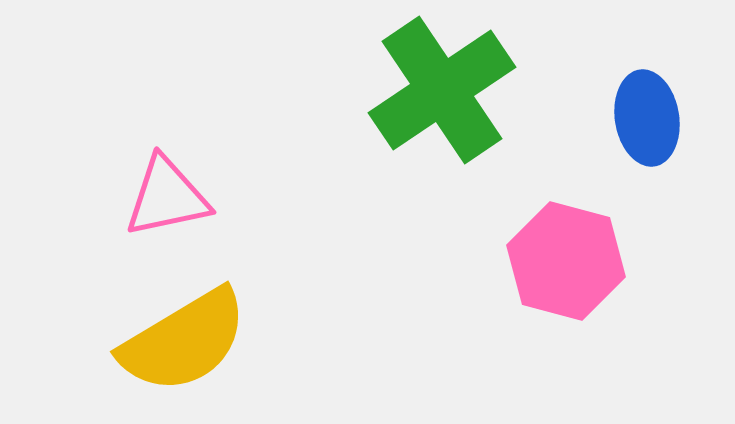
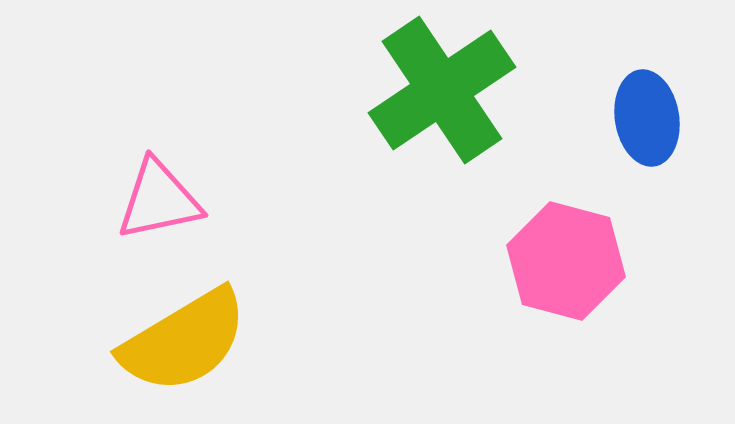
pink triangle: moved 8 px left, 3 px down
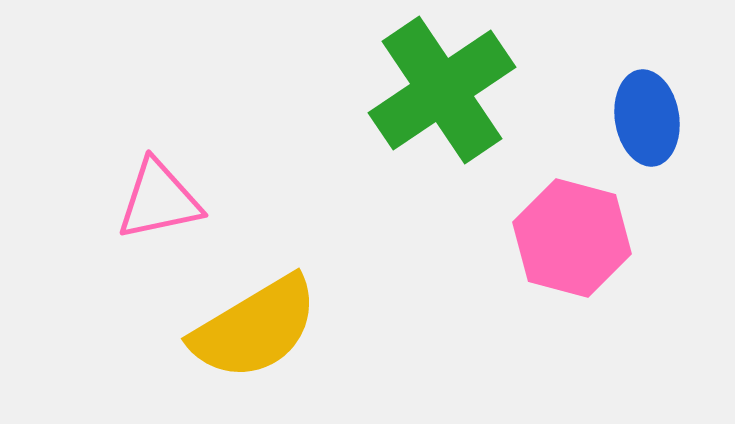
pink hexagon: moved 6 px right, 23 px up
yellow semicircle: moved 71 px right, 13 px up
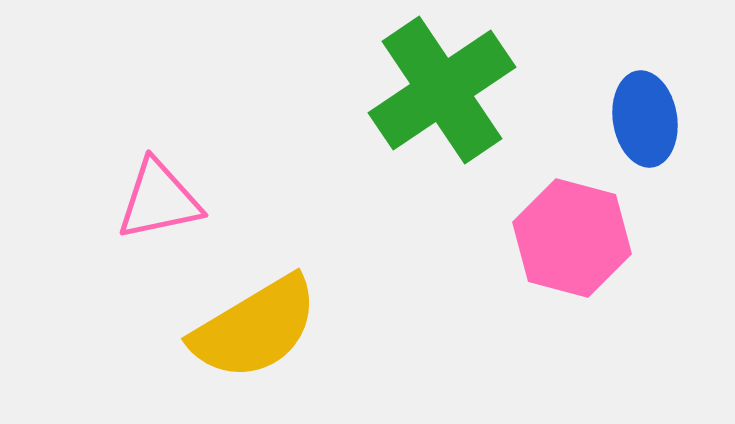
blue ellipse: moved 2 px left, 1 px down
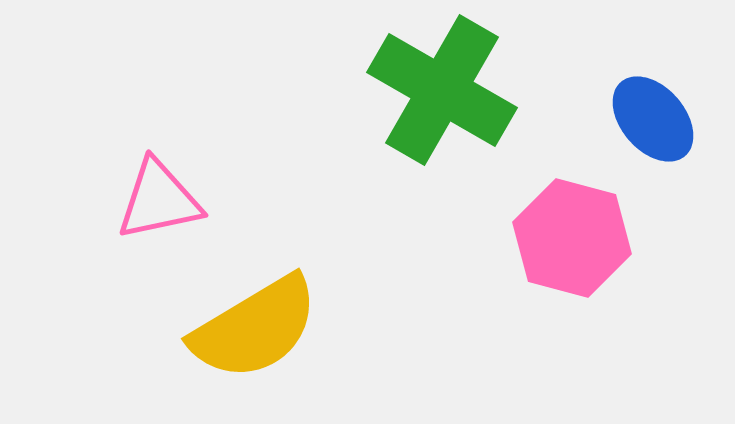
green cross: rotated 26 degrees counterclockwise
blue ellipse: moved 8 px right; rotated 32 degrees counterclockwise
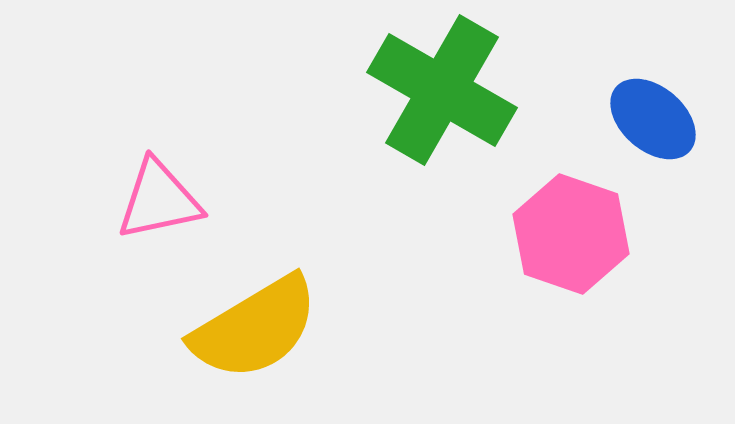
blue ellipse: rotated 8 degrees counterclockwise
pink hexagon: moved 1 px left, 4 px up; rotated 4 degrees clockwise
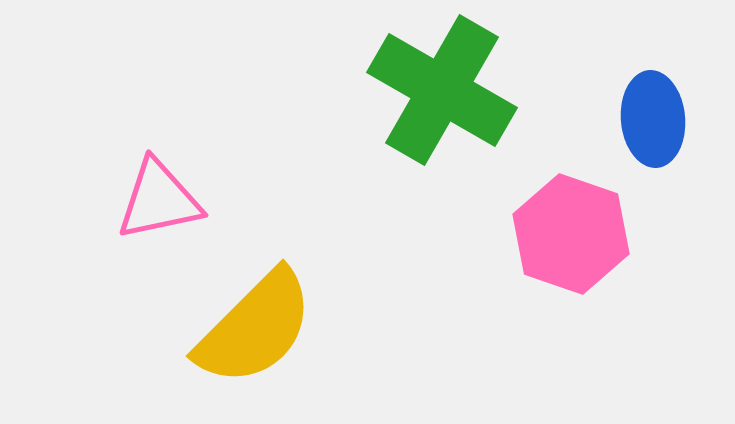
blue ellipse: rotated 44 degrees clockwise
yellow semicircle: rotated 14 degrees counterclockwise
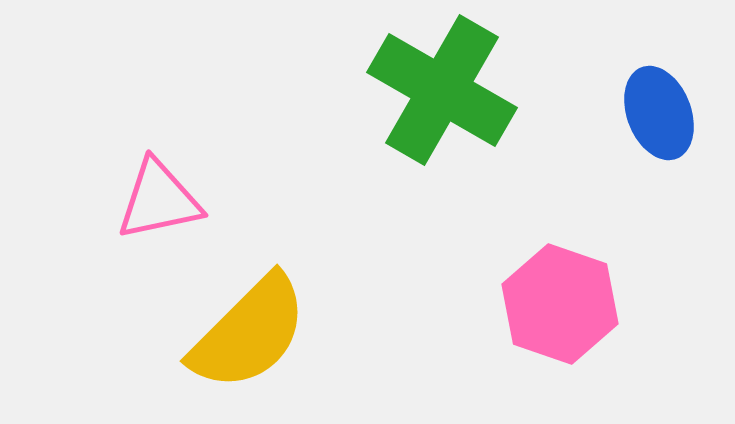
blue ellipse: moved 6 px right, 6 px up; rotated 16 degrees counterclockwise
pink hexagon: moved 11 px left, 70 px down
yellow semicircle: moved 6 px left, 5 px down
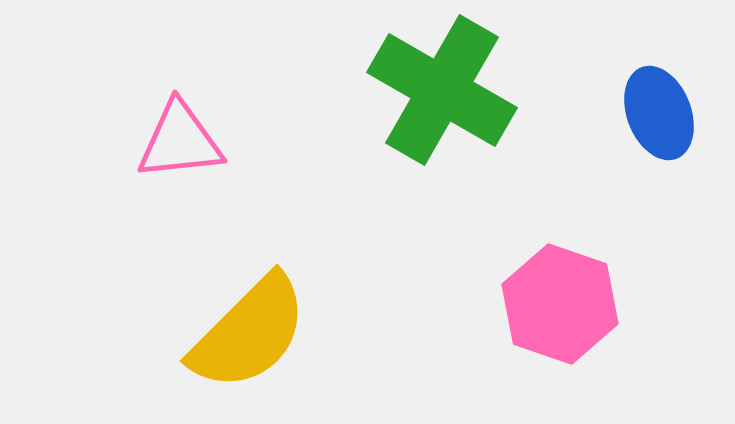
pink triangle: moved 21 px right, 59 px up; rotated 6 degrees clockwise
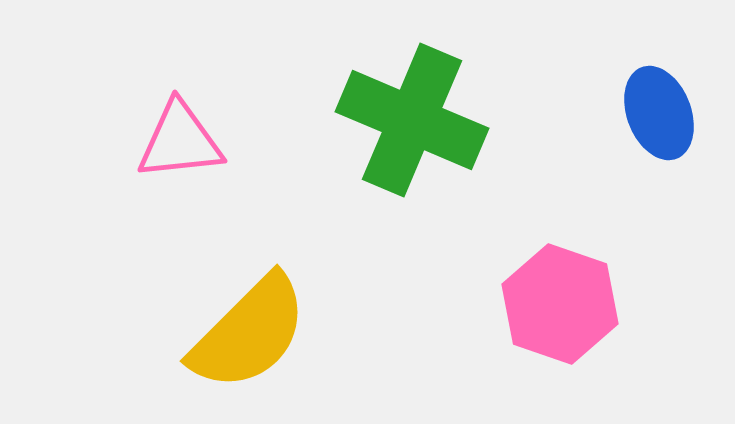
green cross: moved 30 px left, 30 px down; rotated 7 degrees counterclockwise
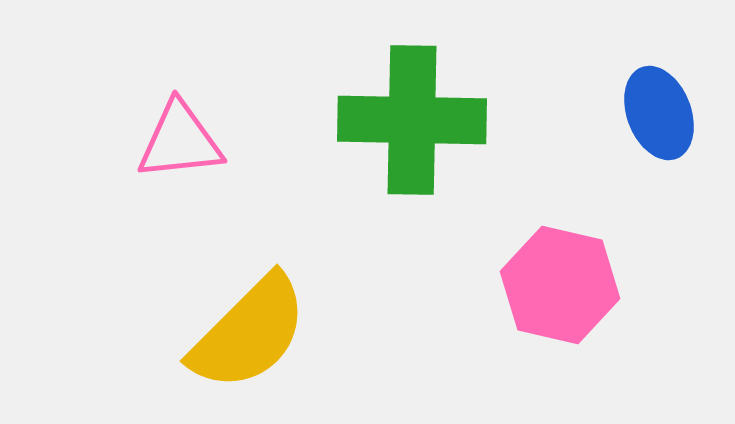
green cross: rotated 22 degrees counterclockwise
pink hexagon: moved 19 px up; rotated 6 degrees counterclockwise
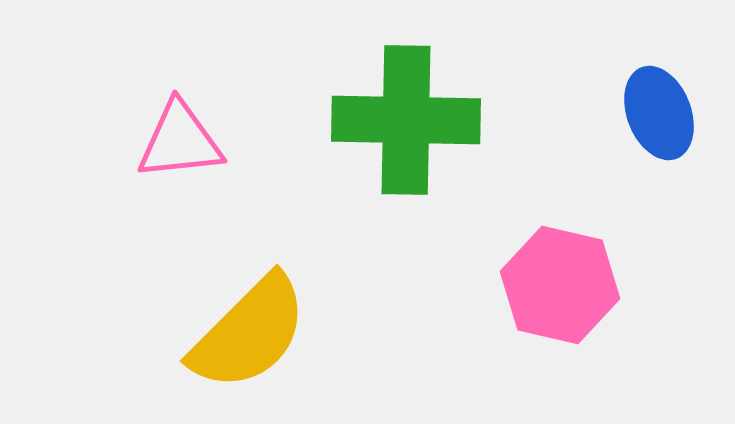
green cross: moved 6 px left
